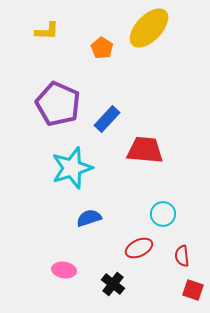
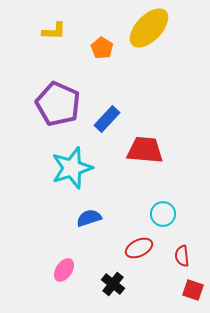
yellow L-shape: moved 7 px right
pink ellipse: rotated 65 degrees counterclockwise
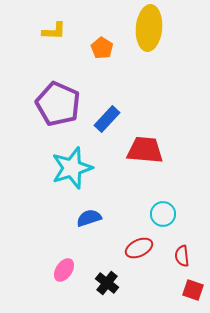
yellow ellipse: rotated 39 degrees counterclockwise
black cross: moved 6 px left, 1 px up
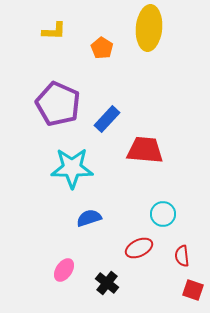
cyan star: rotated 18 degrees clockwise
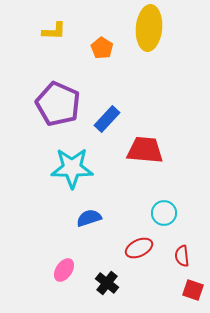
cyan circle: moved 1 px right, 1 px up
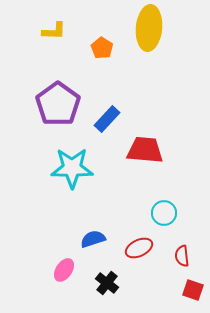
purple pentagon: rotated 12 degrees clockwise
blue semicircle: moved 4 px right, 21 px down
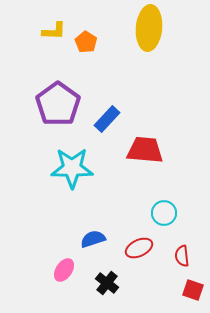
orange pentagon: moved 16 px left, 6 px up
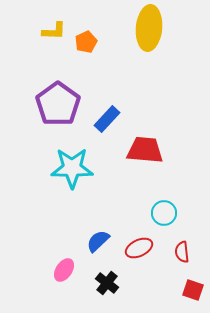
orange pentagon: rotated 15 degrees clockwise
blue semicircle: moved 5 px right, 2 px down; rotated 25 degrees counterclockwise
red semicircle: moved 4 px up
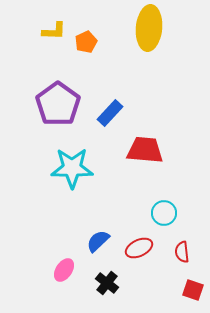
blue rectangle: moved 3 px right, 6 px up
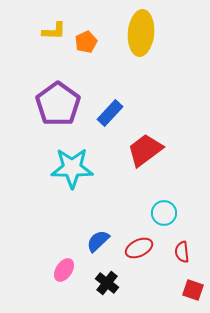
yellow ellipse: moved 8 px left, 5 px down
red trapezoid: rotated 42 degrees counterclockwise
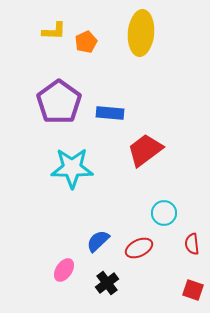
purple pentagon: moved 1 px right, 2 px up
blue rectangle: rotated 52 degrees clockwise
red semicircle: moved 10 px right, 8 px up
black cross: rotated 15 degrees clockwise
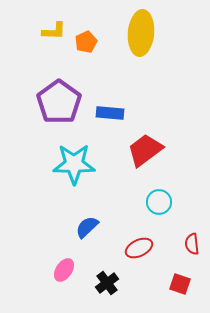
cyan star: moved 2 px right, 4 px up
cyan circle: moved 5 px left, 11 px up
blue semicircle: moved 11 px left, 14 px up
red square: moved 13 px left, 6 px up
